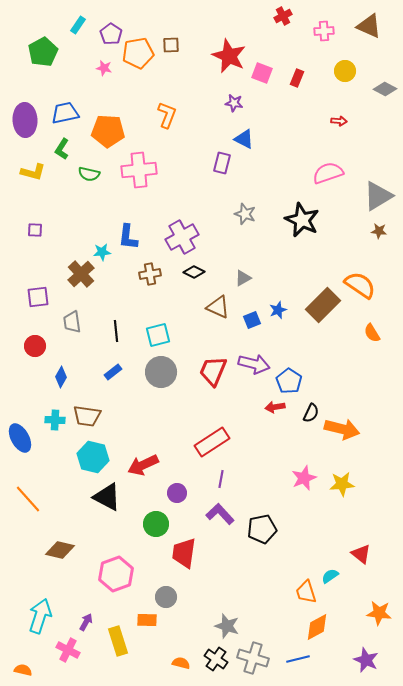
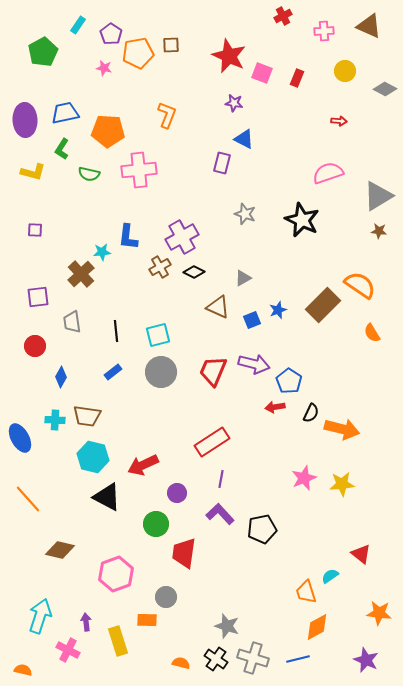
brown cross at (150, 274): moved 10 px right, 7 px up; rotated 20 degrees counterclockwise
purple arrow at (86, 622): rotated 36 degrees counterclockwise
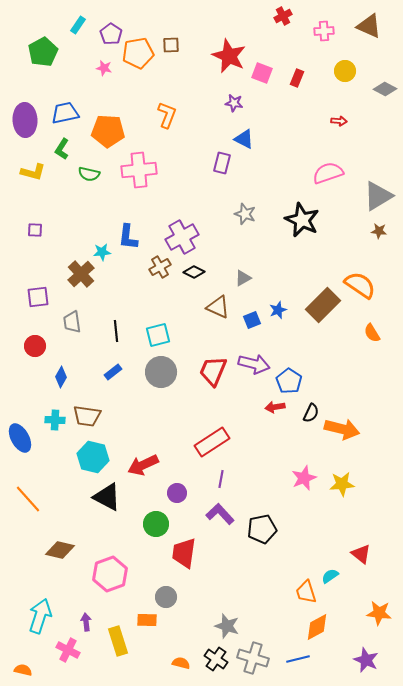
pink hexagon at (116, 574): moved 6 px left
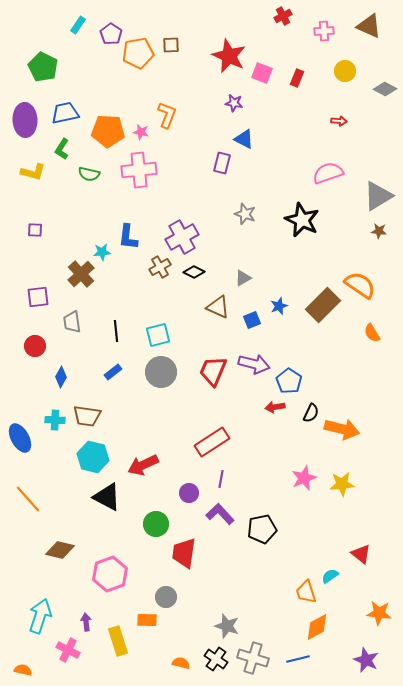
green pentagon at (43, 52): moved 15 px down; rotated 16 degrees counterclockwise
pink star at (104, 68): moved 37 px right, 64 px down
blue star at (278, 310): moved 1 px right, 4 px up
purple circle at (177, 493): moved 12 px right
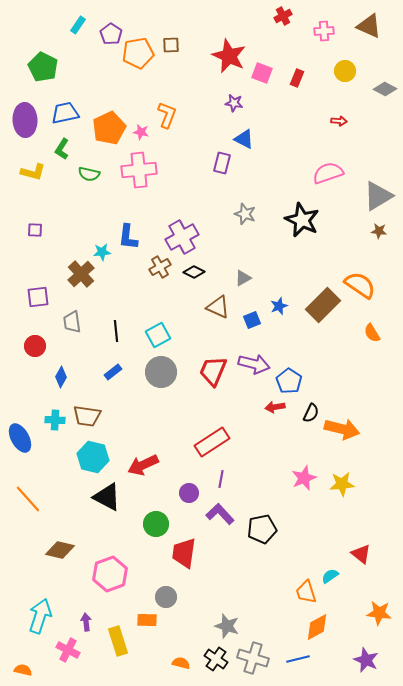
orange pentagon at (108, 131): moved 1 px right, 3 px up; rotated 28 degrees counterclockwise
cyan square at (158, 335): rotated 15 degrees counterclockwise
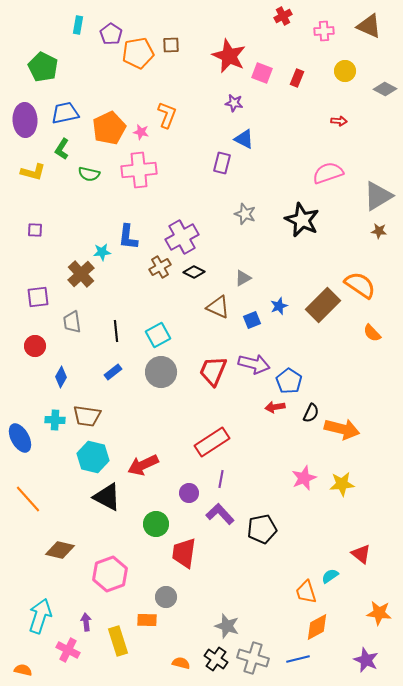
cyan rectangle at (78, 25): rotated 24 degrees counterclockwise
orange semicircle at (372, 333): rotated 12 degrees counterclockwise
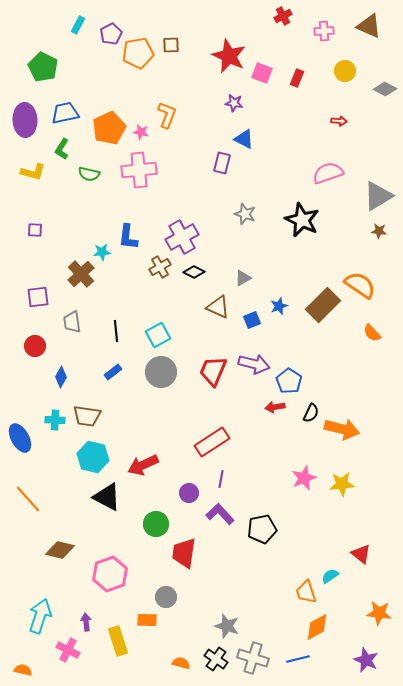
cyan rectangle at (78, 25): rotated 18 degrees clockwise
purple pentagon at (111, 34): rotated 10 degrees clockwise
